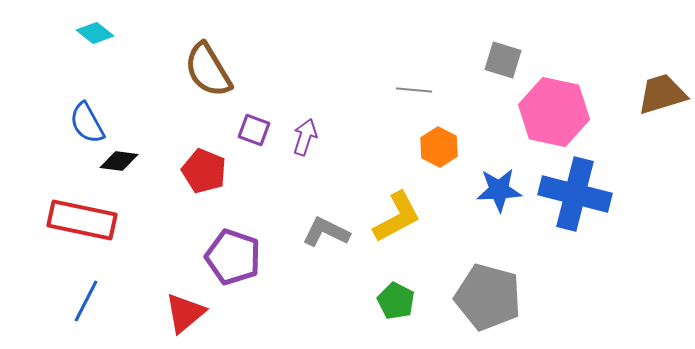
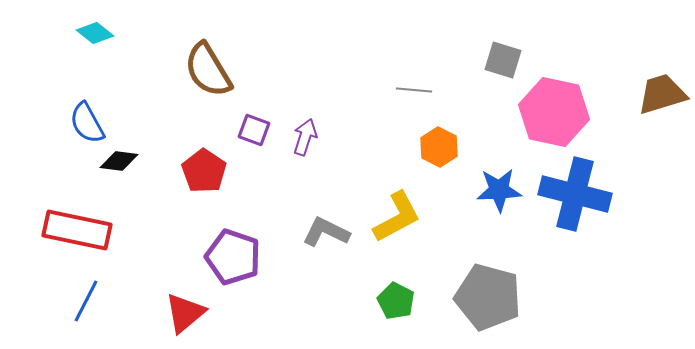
red pentagon: rotated 12 degrees clockwise
red rectangle: moved 5 px left, 10 px down
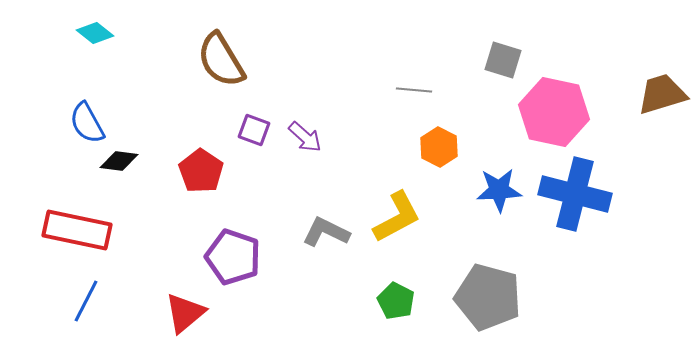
brown semicircle: moved 13 px right, 10 px up
purple arrow: rotated 114 degrees clockwise
red pentagon: moved 3 px left
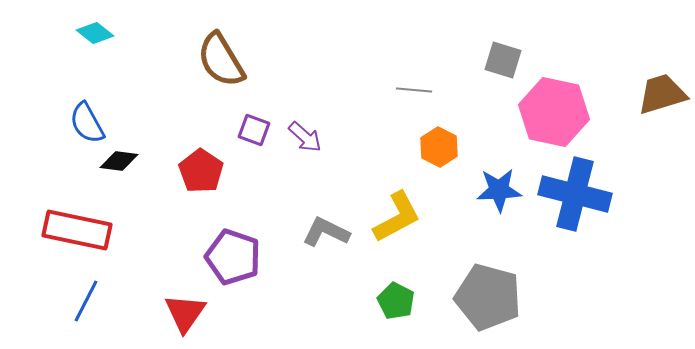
red triangle: rotated 15 degrees counterclockwise
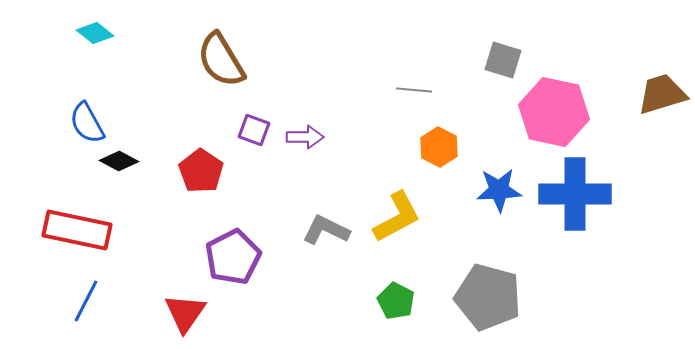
purple arrow: rotated 42 degrees counterclockwise
black diamond: rotated 21 degrees clockwise
blue cross: rotated 14 degrees counterclockwise
gray L-shape: moved 2 px up
purple pentagon: rotated 26 degrees clockwise
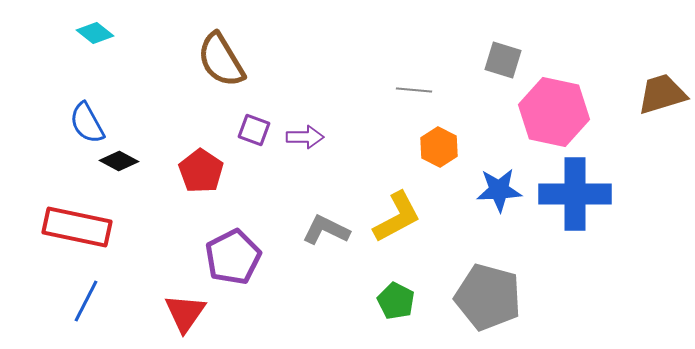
red rectangle: moved 3 px up
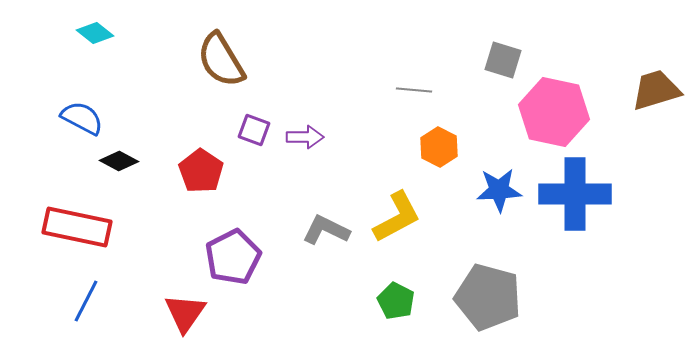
brown trapezoid: moved 6 px left, 4 px up
blue semicircle: moved 5 px left, 5 px up; rotated 147 degrees clockwise
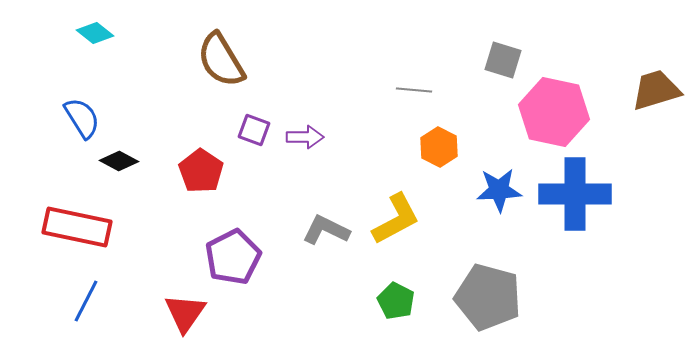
blue semicircle: rotated 30 degrees clockwise
yellow L-shape: moved 1 px left, 2 px down
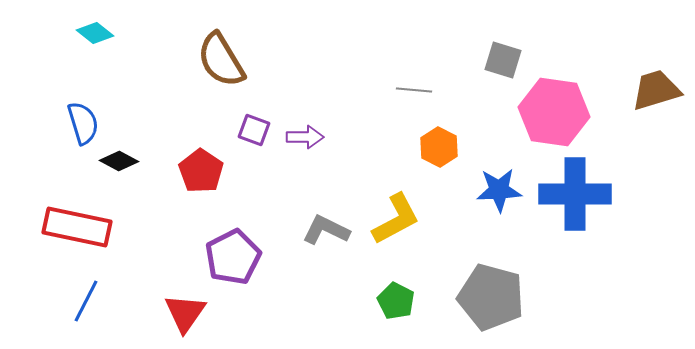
pink hexagon: rotated 4 degrees counterclockwise
blue semicircle: moved 1 px right, 5 px down; rotated 15 degrees clockwise
gray pentagon: moved 3 px right
